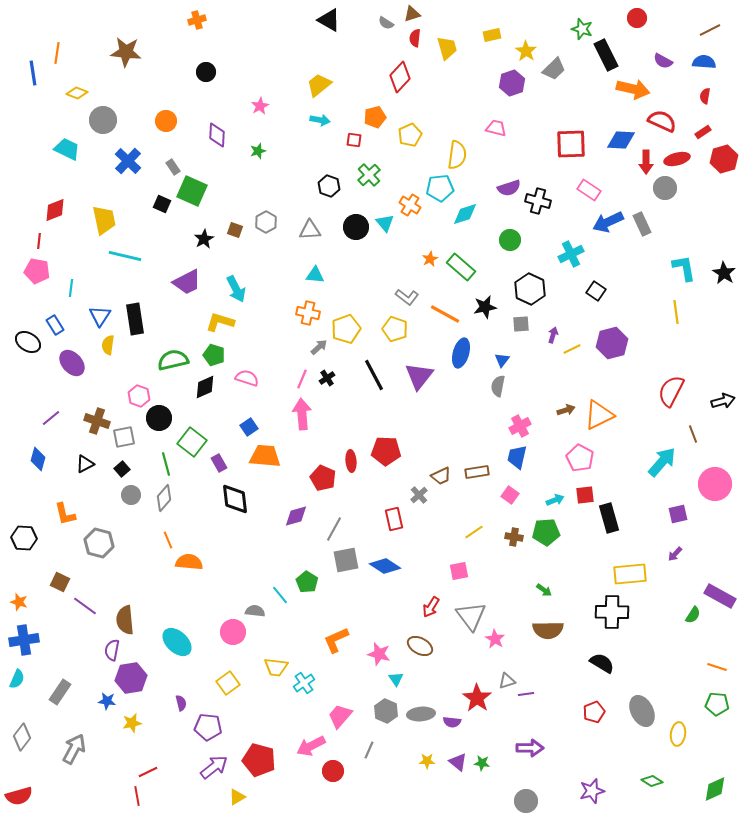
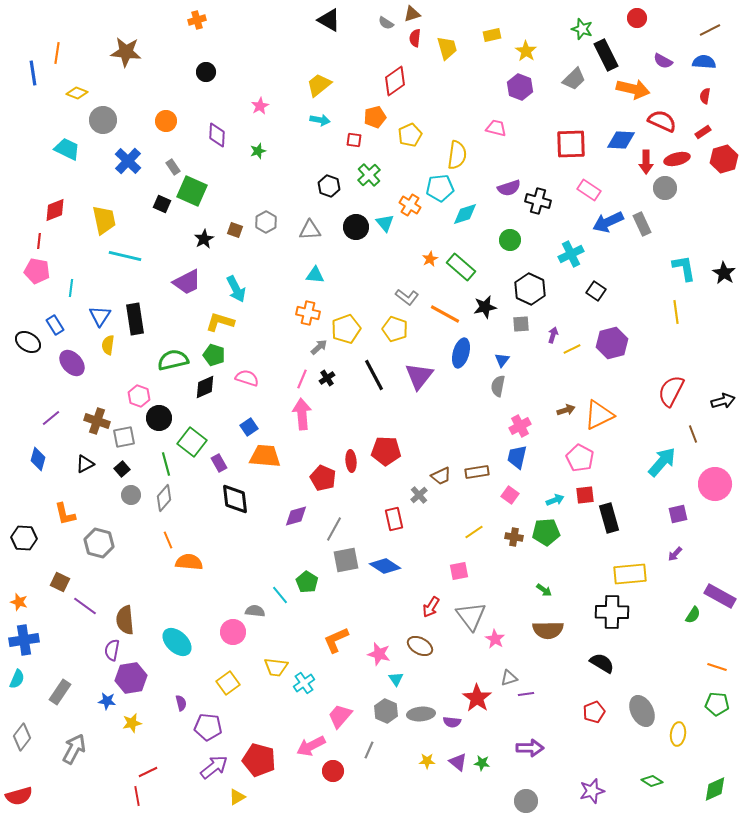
gray trapezoid at (554, 69): moved 20 px right, 10 px down
red diamond at (400, 77): moved 5 px left, 4 px down; rotated 12 degrees clockwise
purple hexagon at (512, 83): moved 8 px right, 4 px down; rotated 20 degrees counterclockwise
gray triangle at (507, 681): moved 2 px right, 3 px up
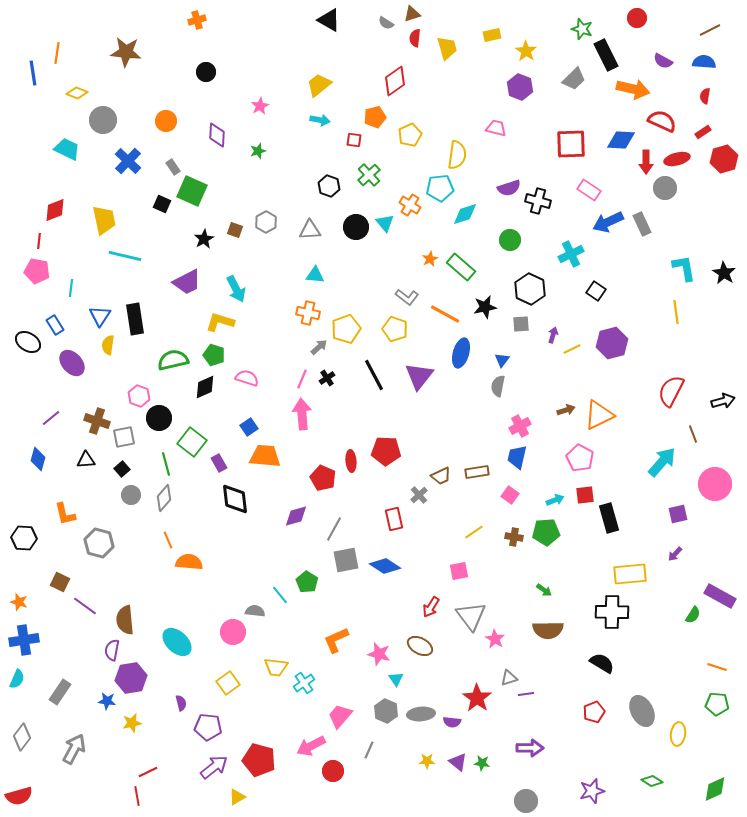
black triangle at (85, 464): moved 1 px right, 4 px up; rotated 24 degrees clockwise
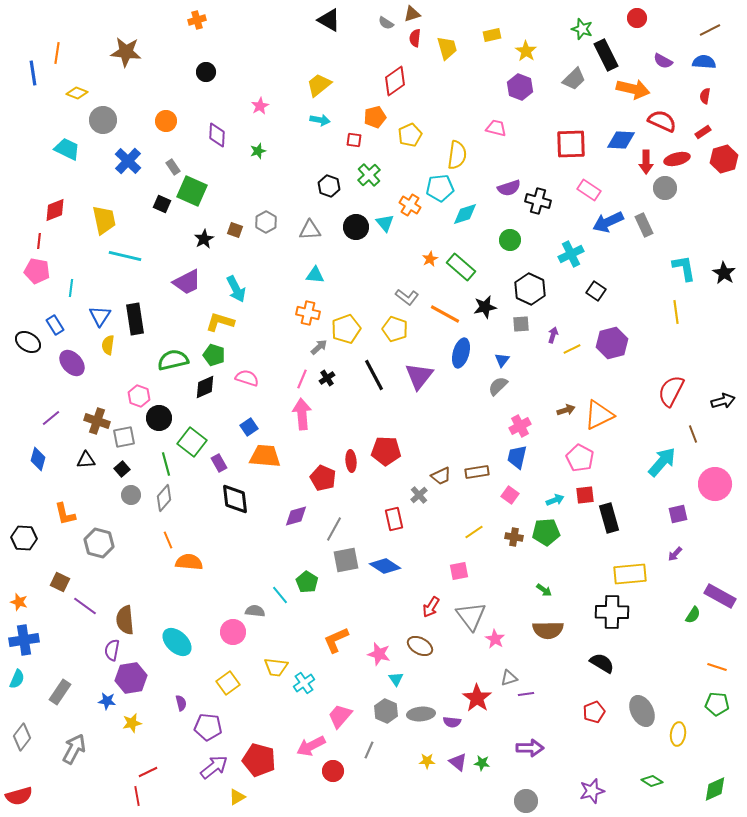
gray rectangle at (642, 224): moved 2 px right, 1 px down
gray semicircle at (498, 386): rotated 35 degrees clockwise
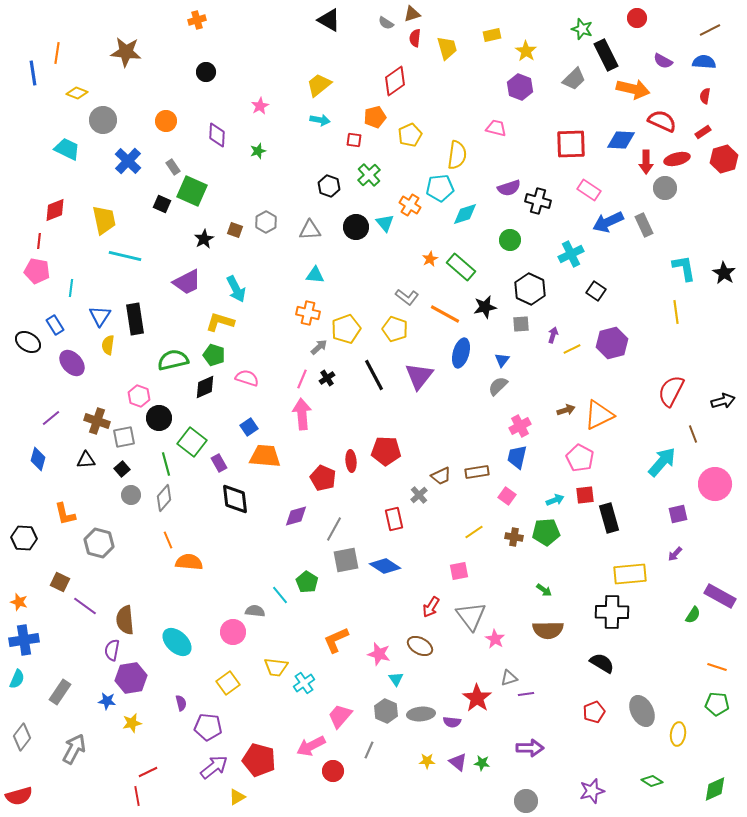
pink square at (510, 495): moved 3 px left, 1 px down
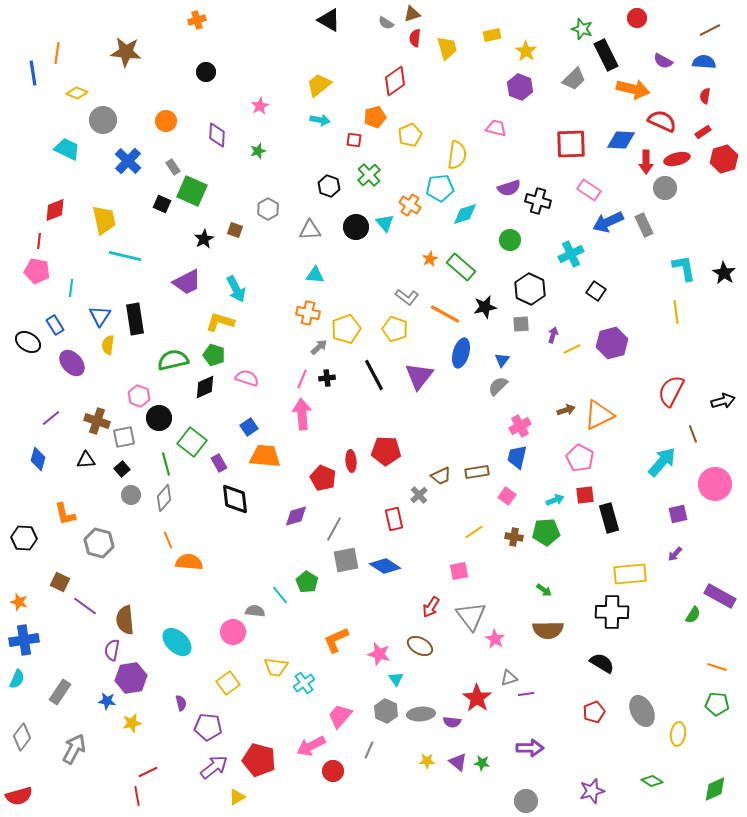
gray hexagon at (266, 222): moved 2 px right, 13 px up
black cross at (327, 378): rotated 28 degrees clockwise
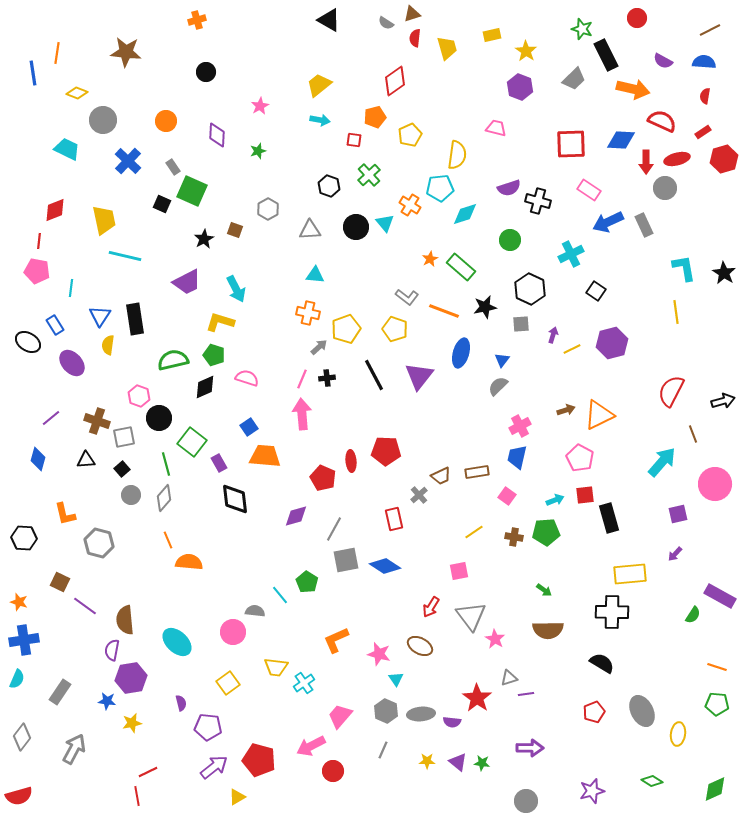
orange line at (445, 314): moved 1 px left, 3 px up; rotated 8 degrees counterclockwise
gray line at (369, 750): moved 14 px right
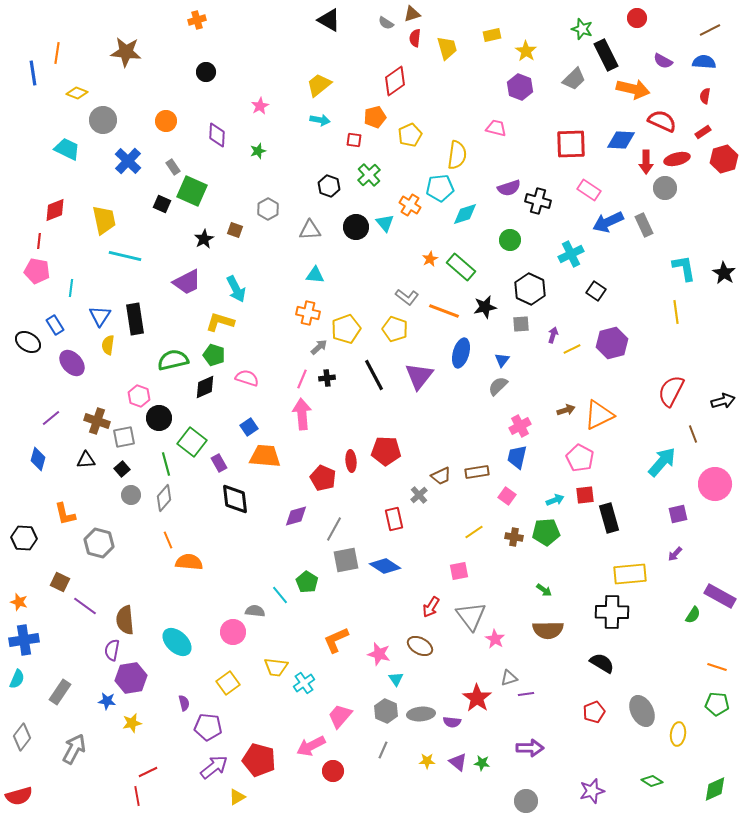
purple semicircle at (181, 703): moved 3 px right
